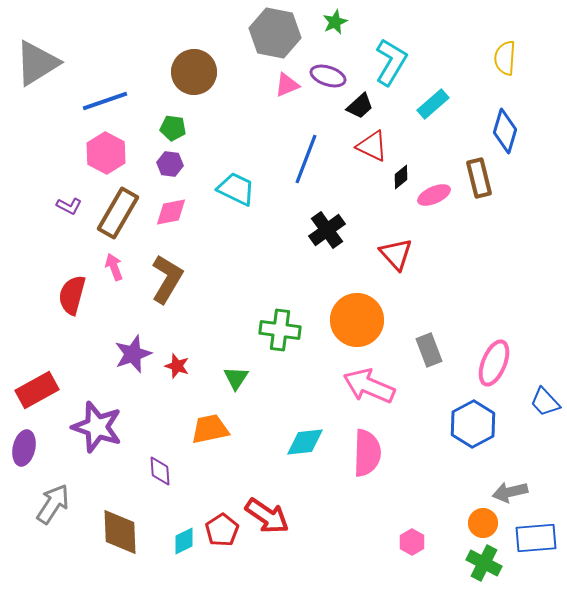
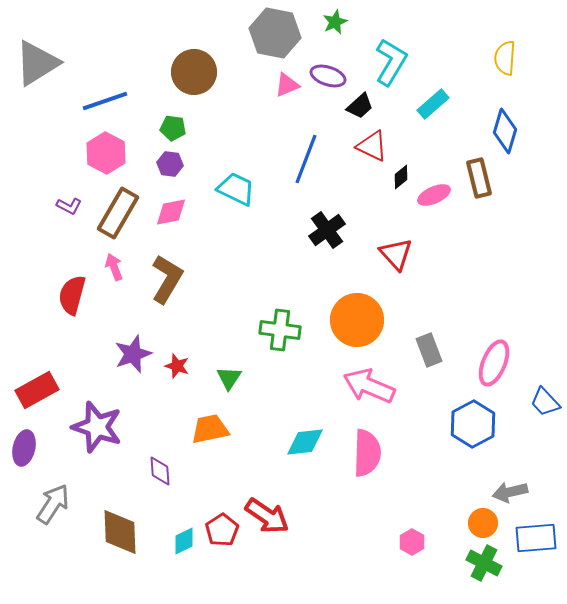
green triangle at (236, 378): moved 7 px left
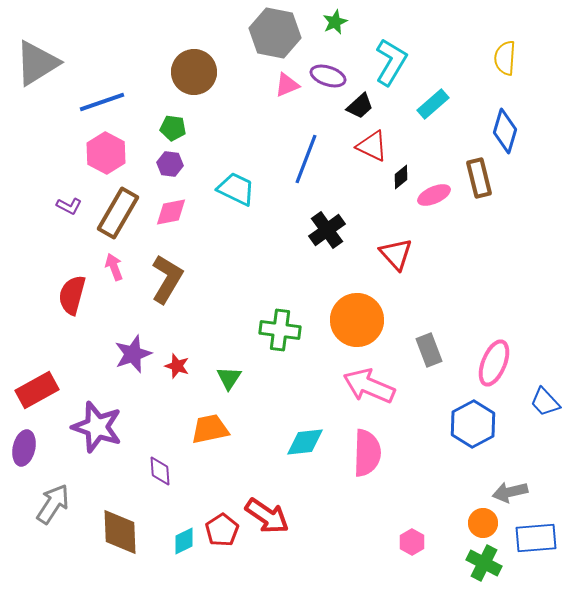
blue line at (105, 101): moved 3 px left, 1 px down
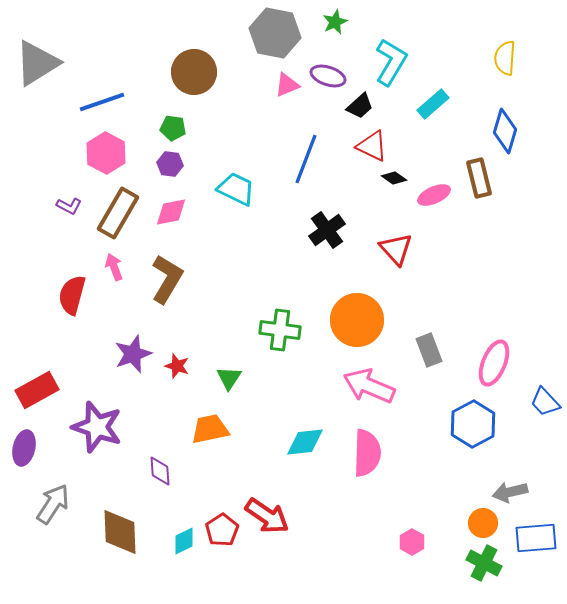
black diamond at (401, 177): moved 7 px left, 1 px down; rotated 75 degrees clockwise
red triangle at (396, 254): moved 5 px up
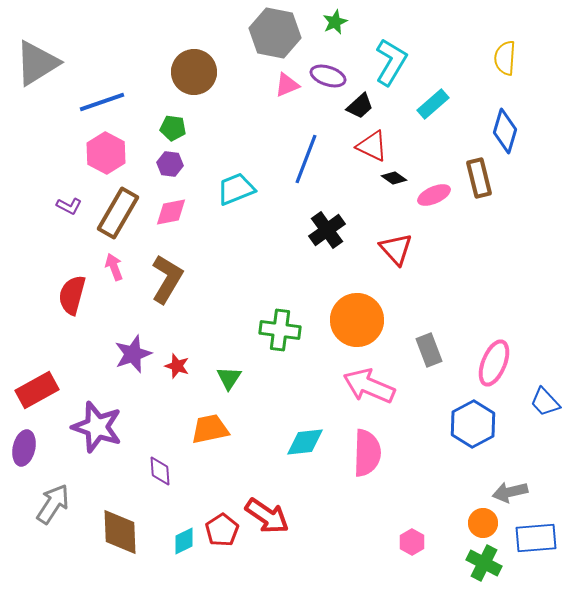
cyan trapezoid at (236, 189): rotated 48 degrees counterclockwise
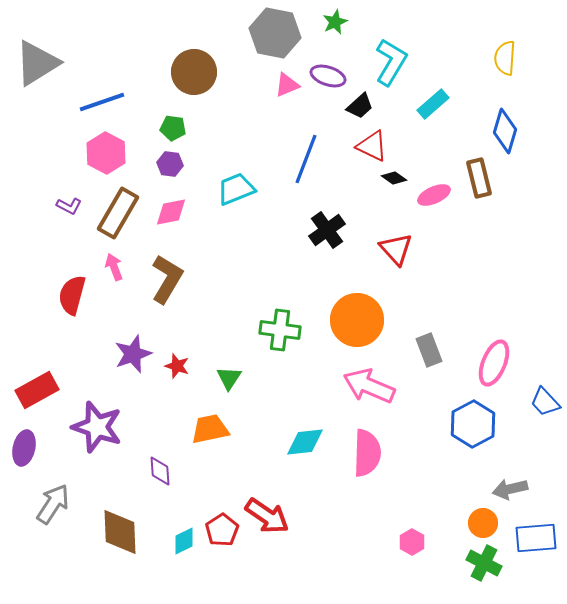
gray arrow at (510, 492): moved 3 px up
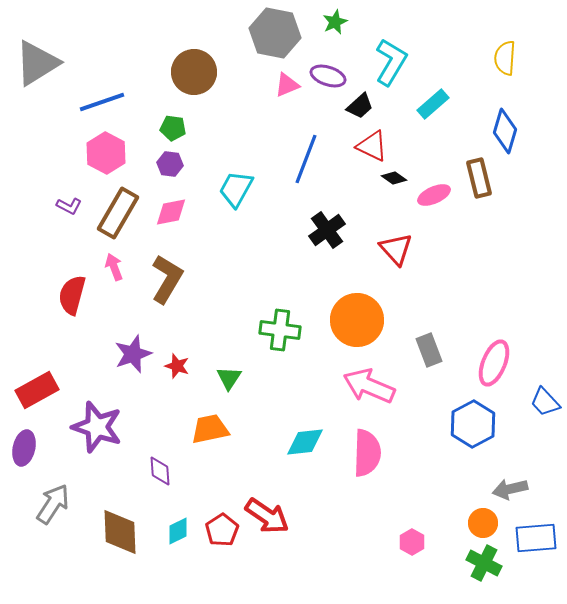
cyan trapezoid at (236, 189): rotated 39 degrees counterclockwise
cyan diamond at (184, 541): moved 6 px left, 10 px up
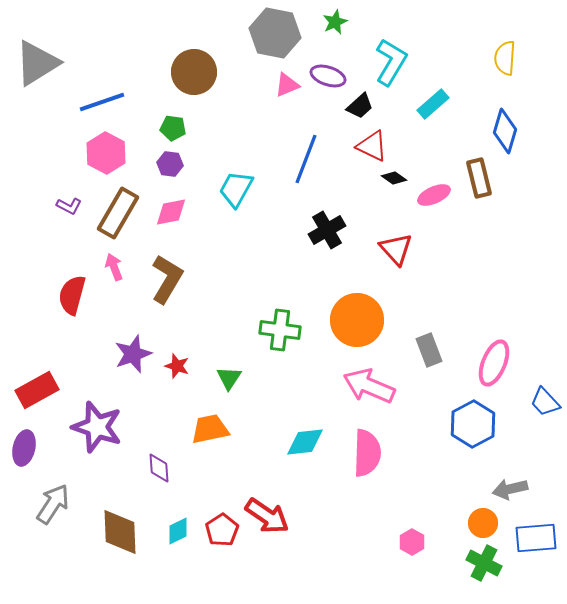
black cross at (327, 230): rotated 6 degrees clockwise
purple diamond at (160, 471): moved 1 px left, 3 px up
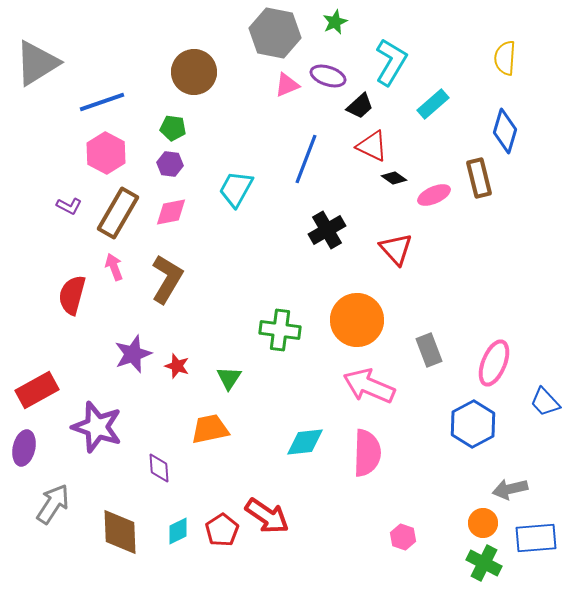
pink hexagon at (412, 542): moved 9 px left, 5 px up; rotated 10 degrees counterclockwise
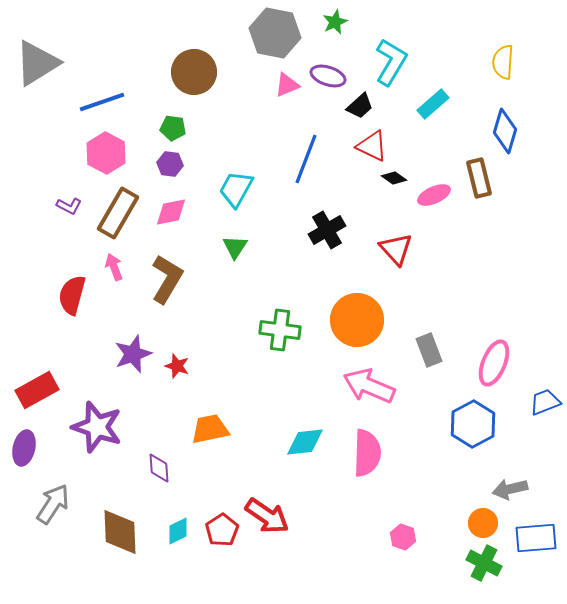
yellow semicircle at (505, 58): moved 2 px left, 4 px down
green triangle at (229, 378): moved 6 px right, 131 px up
blue trapezoid at (545, 402): rotated 112 degrees clockwise
